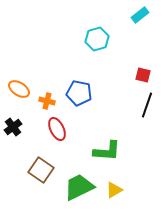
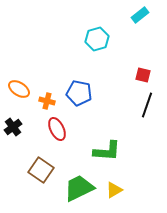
green trapezoid: moved 1 px down
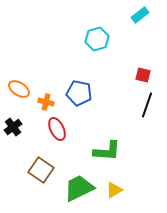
orange cross: moved 1 px left, 1 px down
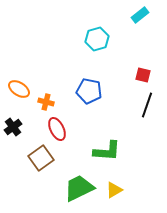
blue pentagon: moved 10 px right, 2 px up
brown square: moved 12 px up; rotated 20 degrees clockwise
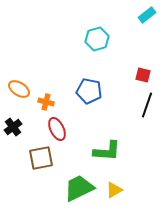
cyan rectangle: moved 7 px right
brown square: rotated 25 degrees clockwise
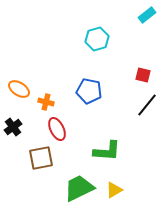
black line: rotated 20 degrees clockwise
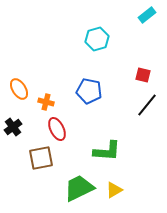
orange ellipse: rotated 25 degrees clockwise
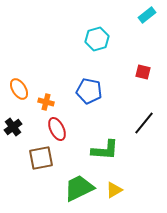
red square: moved 3 px up
black line: moved 3 px left, 18 px down
green L-shape: moved 2 px left, 1 px up
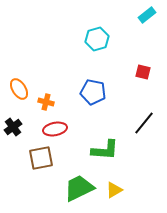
blue pentagon: moved 4 px right, 1 px down
red ellipse: moved 2 px left; rotated 75 degrees counterclockwise
